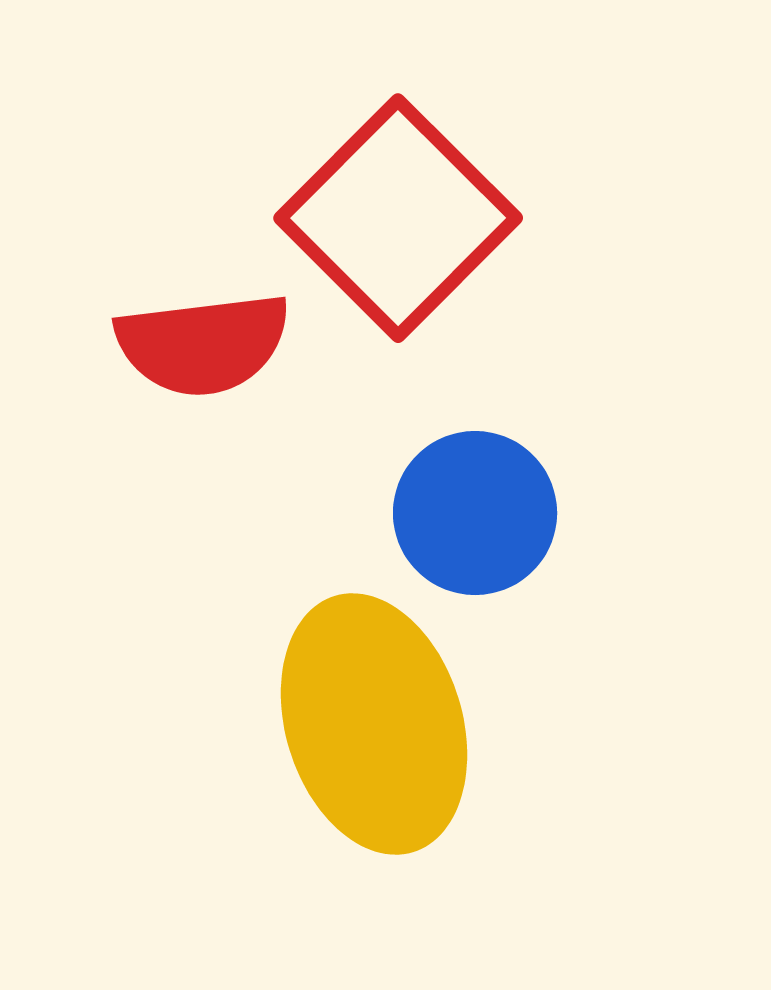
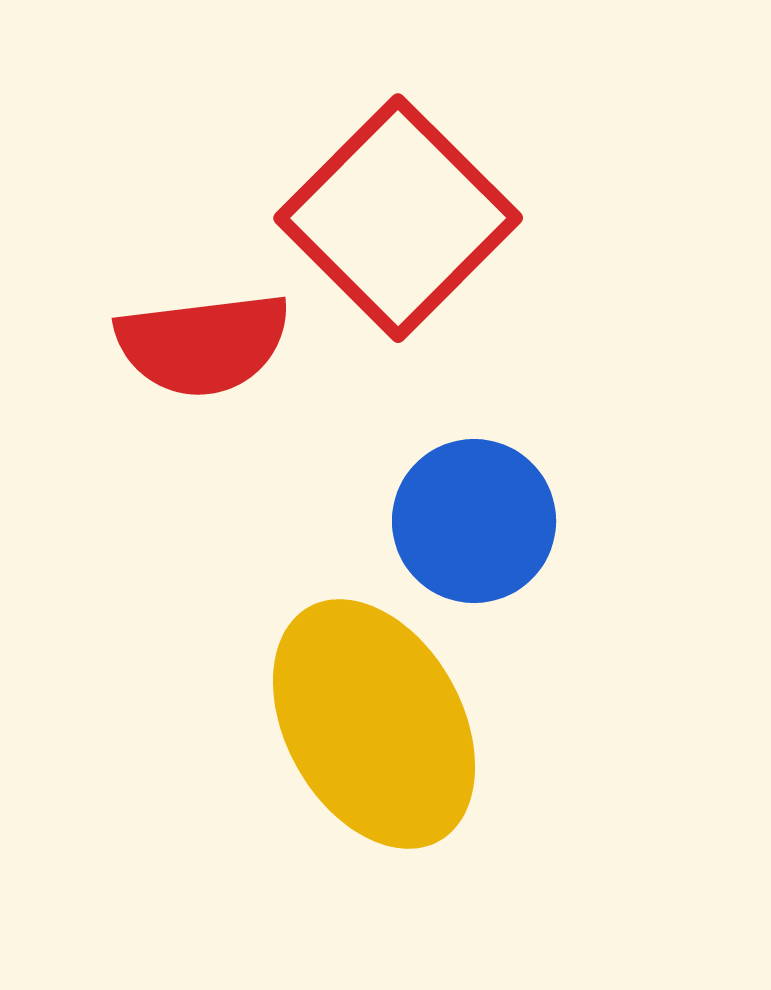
blue circle: moved 1 px left, 8 px down
yellow ellipse: rotated 12 degrees counterclockwise
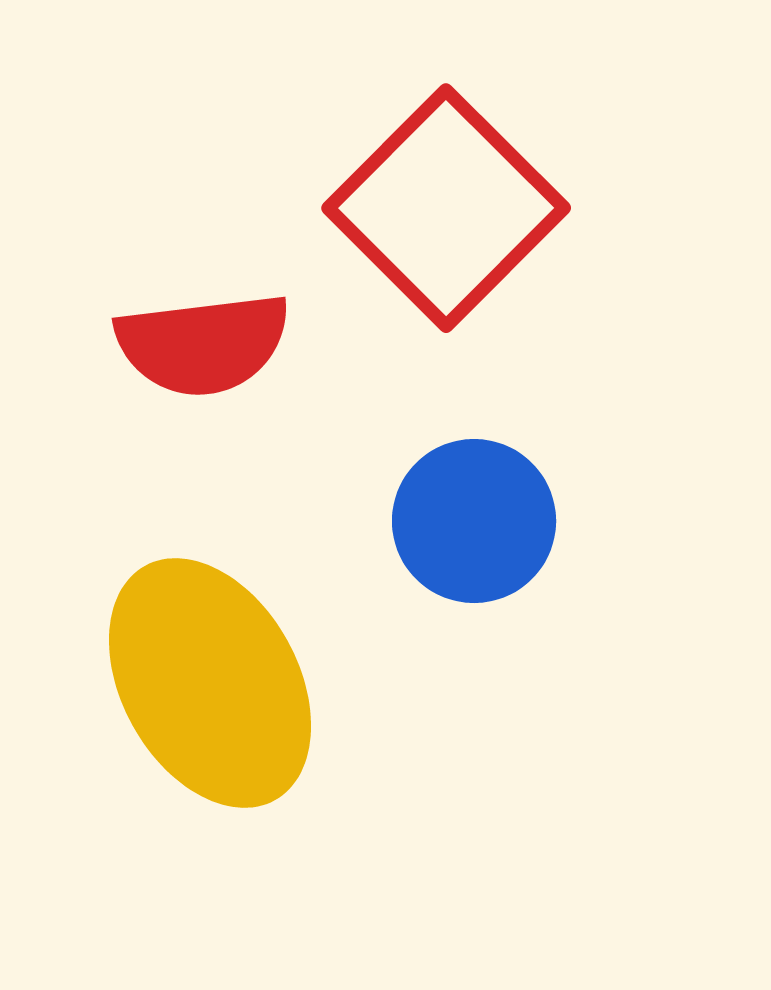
red square: moved 48 px right, 10 px up
yellow ellipse: moved 164 px left, 41 px up
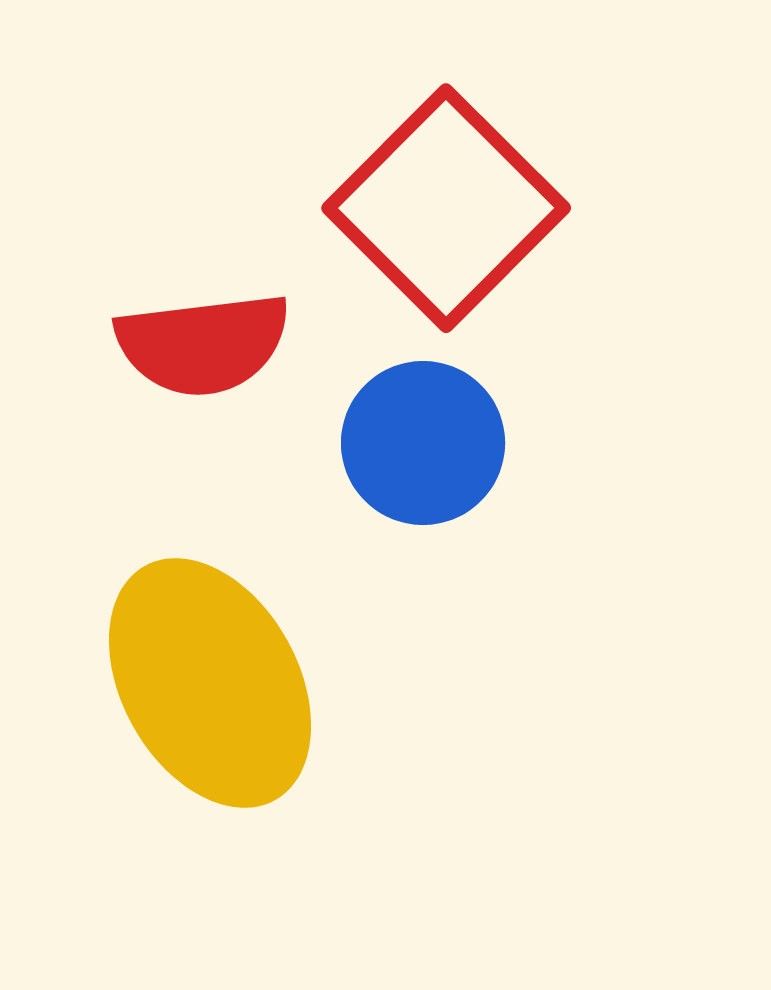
blue circle: moved 51 px left, 78 px up
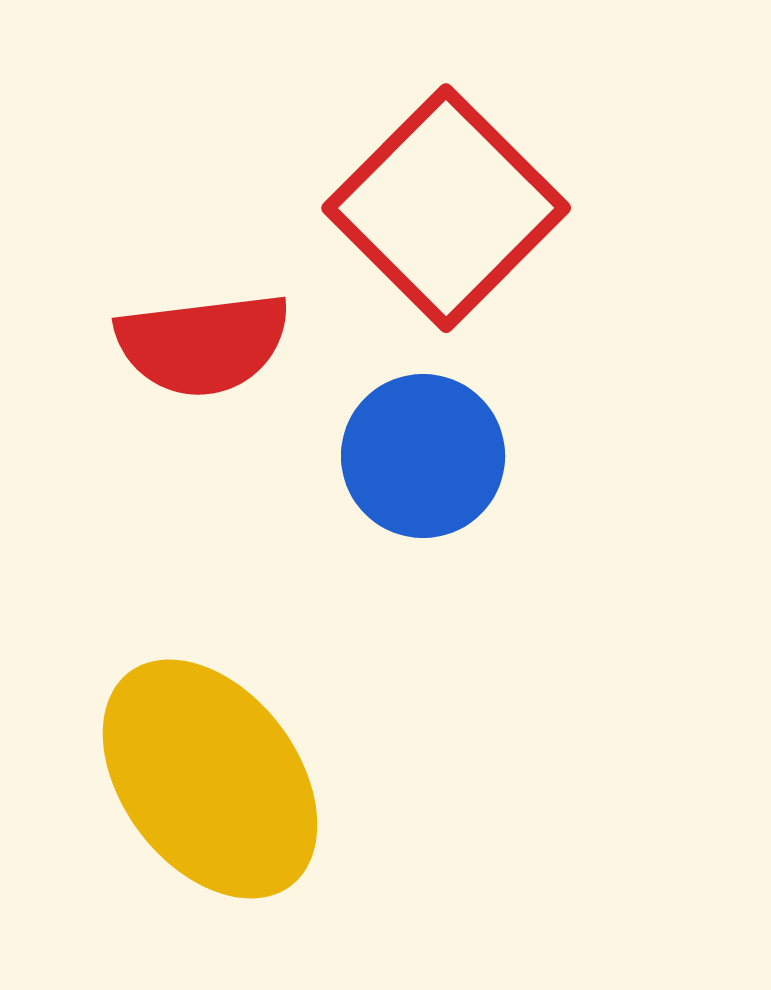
blue circle: moved 13 px down
yellow ellipse: moved 96 px down; rotated 8 degrees counterclockwise
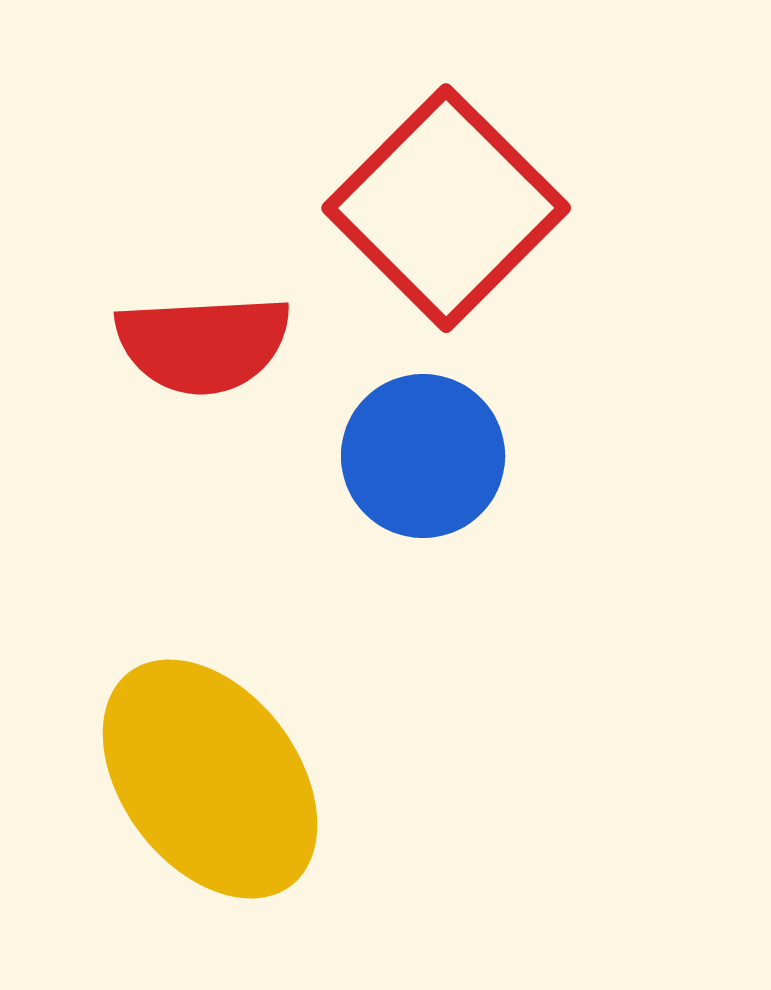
red semicircle: rotated 4 degrees clockwise
